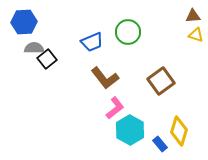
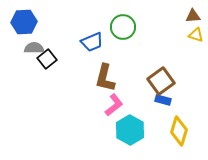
green circle: moved 5 px left, 5 px up
brown L-shape: rotated 52 degrees clockwise
pink L-shape: moved 1 px left, 3 px up
blue rectangle: moved 3 px right, 44 px up; rotated 35 degrees counterclockwise
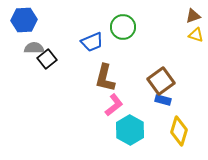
brown triangle: rotated 14 degrees counterclockwise
blue hexagon: moved 2 px up
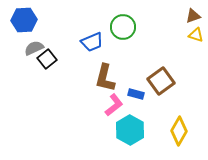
gray semicircle: rotated 24 degrees counterclockwise
blue rectangle: moved 27 px left, 6 px up
yellow diamond: rotated 12 degrees clockwise
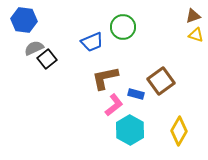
blue hexagon: rotated 10 degrees clockwise
brown L-shape: rotated 64 degrees clockwise
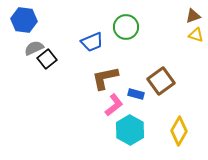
green circle: moved 3 px right
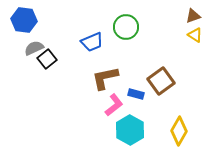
yellow triangle: moved 1 px left; rotated 14 degrees clockwise
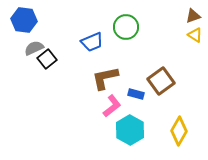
pink L-shape: moved 2 px left, 1 px down
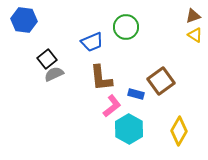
gray semicircle: moved 20 px right, 26 px down
brown L-shape: moved 4 px left; rotated 84 degrees counterclockwise
cyan hexagon: moved 1 px left, 1 px up
